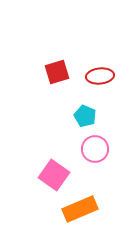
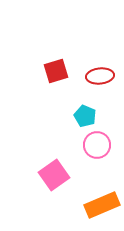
red square: moved 1 px left, 1 px up
pink circle: moved 2 px right, 4 px up
pink square: rotated 20 degrees clockwise
orange rectangle: moved 22 px right, 4 px up
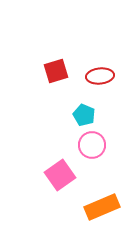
cyan pentagon: moved 1 px left, 1 px up
pink circle: moved 5 px left
pink square: moved 6 px right
orange rectangle: moved 2 px down
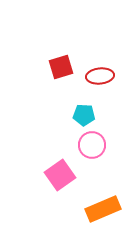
red square: moved 5 px right, 4 px up
cyan pentagon: rotated 20 degrees counterclockwise
orange rectangle: moved 1 px right, 2 px down
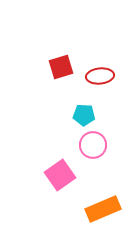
pink circle: moved 1 px right
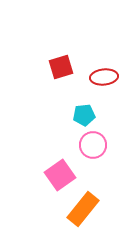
red ellipse: moved 4 px right, 1 px down
cyan pentagon: rotated 10 degrees counterclockwise
orange rectangle: moved 20 px left; rotated 28 degrees counterclockwise
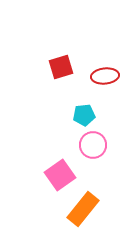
red ellipse: moved 1 px right, 1 px up
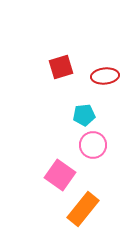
pink square: rotated 20 degrees counterclockwise
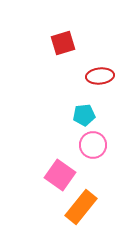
red square: moved 2 px right, 24 px up
red ellipse: moved 5 px left
orange rectangle: moved 2 px left, 2 px up
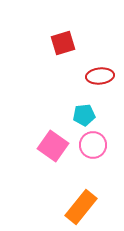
pink square: moved 7 px left, 29 px up
